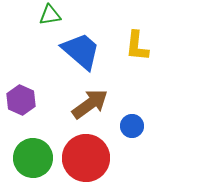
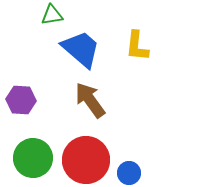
green triangle: moved 2 px right
blue trapezoid: moved 2 px up
purple hexagon: rotated 20 degrees counterclockwise
brown arrow: moved 4 px up; rotated 90 degrees counterclockwise
blue circle: moved 3 px left, 47 px down
red circle: moved 2 px down
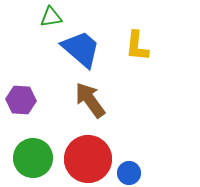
green triangle: moved 1 px left, 2 px down
red circle: moved 2 px right, 1 px up
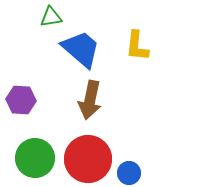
brown arrow: rotated 132 degrees counterclockwise
green circle: moved 2 px right
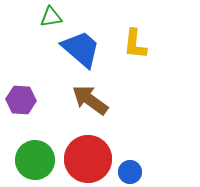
yellow L-shape: moved 2 px left, 2 px up
brown arrow: rotated 114 degrees clockwise
green circle: moved 2 px down
blue circle: moved 1 px right, 1 px up
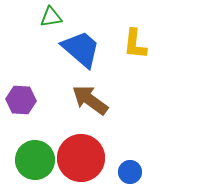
red circle: moved 7 px left, 1 px up
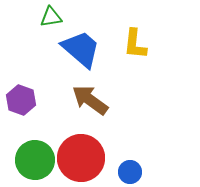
purple hexagon: rotated 16 degrees clockwise
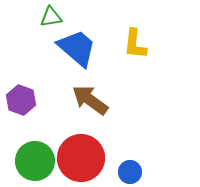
blue trapezoid: moved 4 px left, 1 px up
green circle: moved 1 px down
